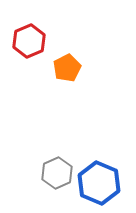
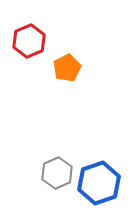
blue hexagon: rotated 18 degrees clockwise
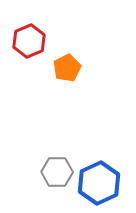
gray hexagon: moved 1 px up; rotated 24 degrees clockwise
blue hexagon: rotated 6 degrees counterclockwise
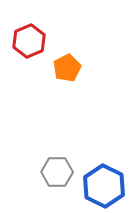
blue hexagon: moved 5 px right, 3 px down; rotated 9 degrees counterclockwise
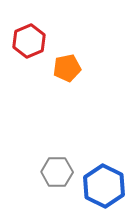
orange pentagon: rotated 16 degrees clockwise
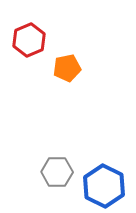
red hexagon: moved 1 px up
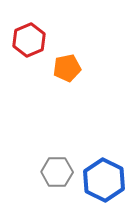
blue hexagon: moved 6 px up
